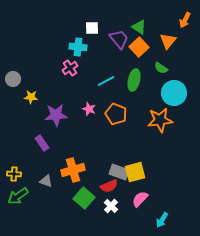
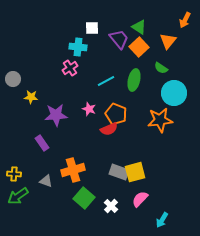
red semicircle: moved 57 px up
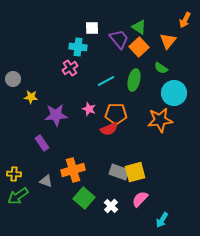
orange pentagon: rotated 20 degrees counterclockwise
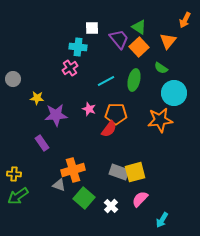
yellow star: moved 6 px right, 1 px down
red semicircle: rotated 30 degrees counterclockwise
gray triangle: moved 13 px right, 4 px down
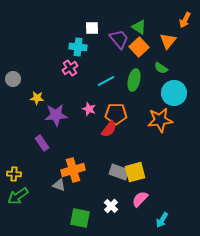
green square: moved 4 px left, 20 px down; rotated 30 degrees counterclockwise
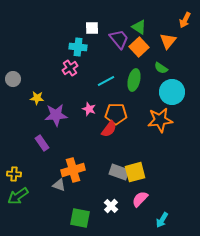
cyan circle: moved 2 px left, 1 px up
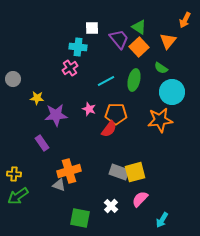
orange cross: moved 4 px left, 1 px down
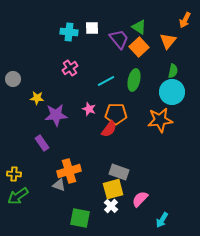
cyan cross: moved 9 px left, 15 px up
green semicircle: moved 12 px right, 3 px down; rotated 112 degrees counterclockwise
yellow square: moved 22 px left, 17 px down
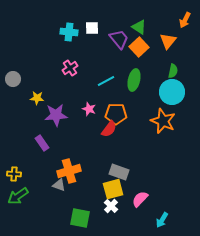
orange star: moved 3 px right, 1 px down; rotated 30 degrees clockwise
